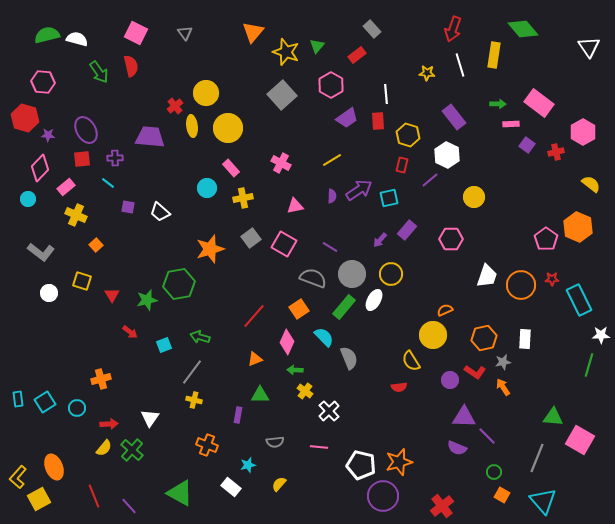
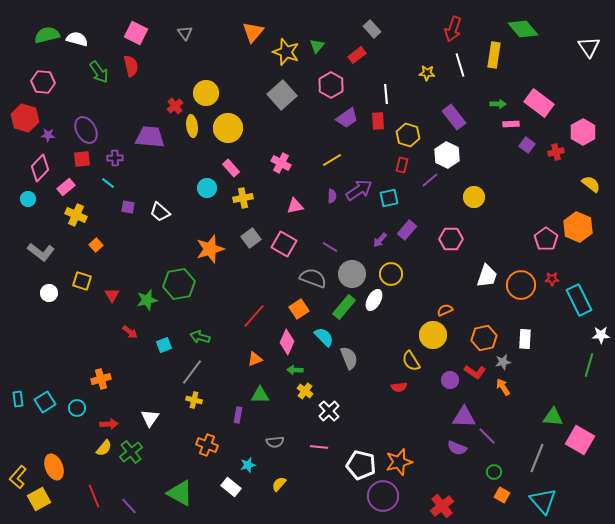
green cross at (132, 450): moved 1 px left, 2 px down; rotated 10 degrees clockwise
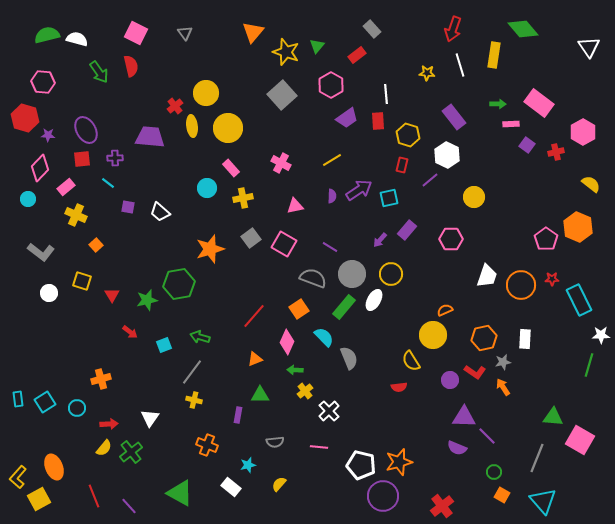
yellow cross at (305, 391): rotated 14 degrees clockwise
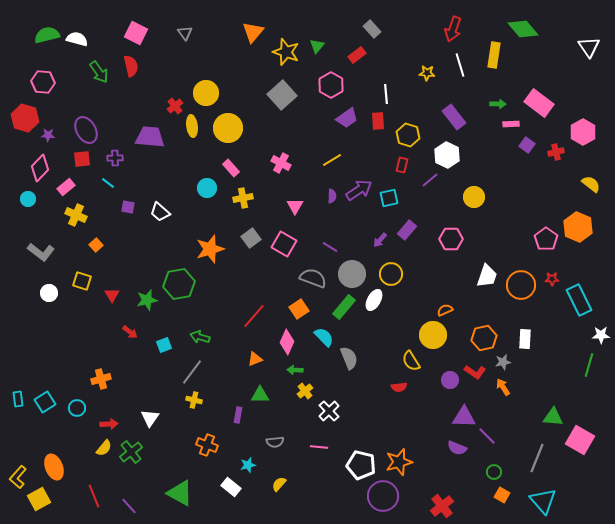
pink triangle at (295, 206): rotated 48 degrees counterclockwise
